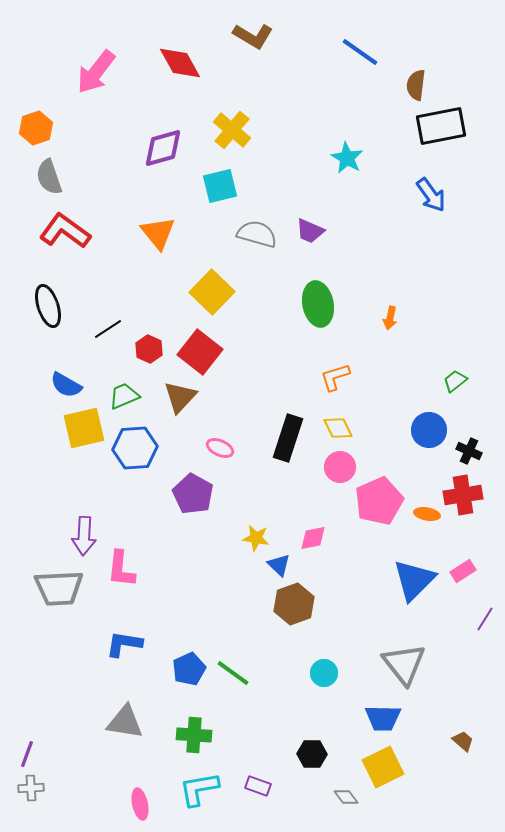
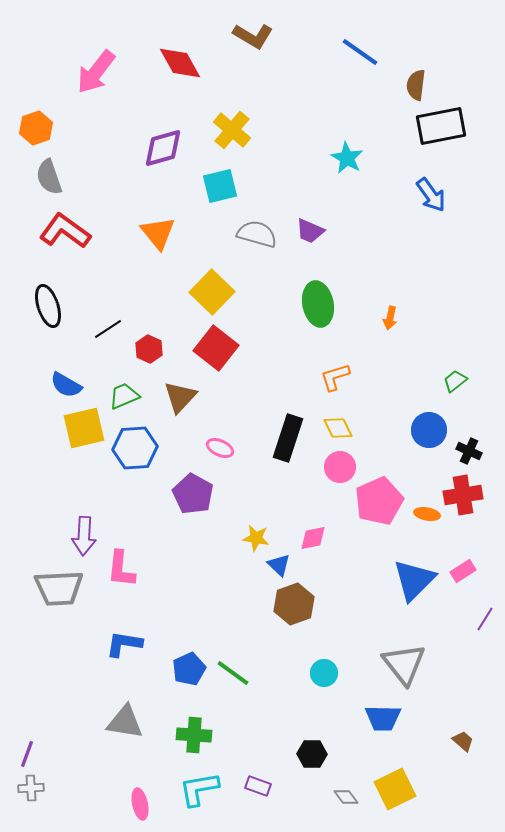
red square at (200, 352): moved 16 px right, 4 px up
yellow square at (383, 767): moved 12 px right, 22 px down
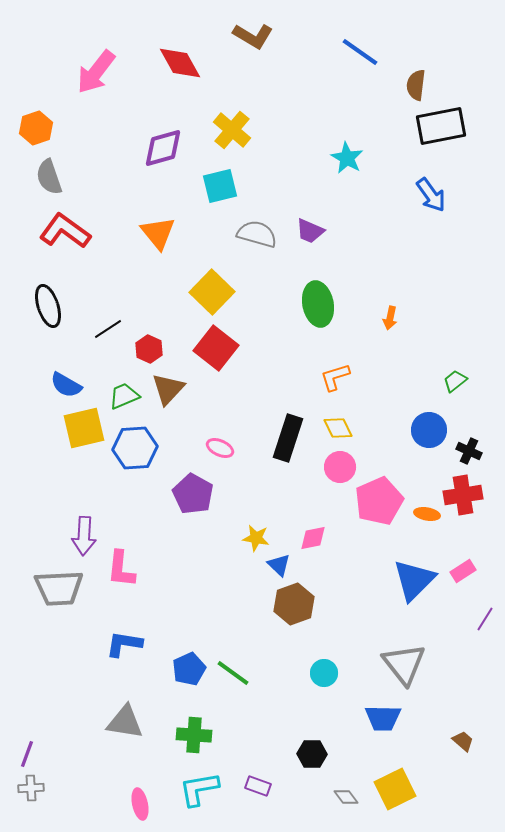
brown triangle at (180, 397): moved 12 px left, 8 px up
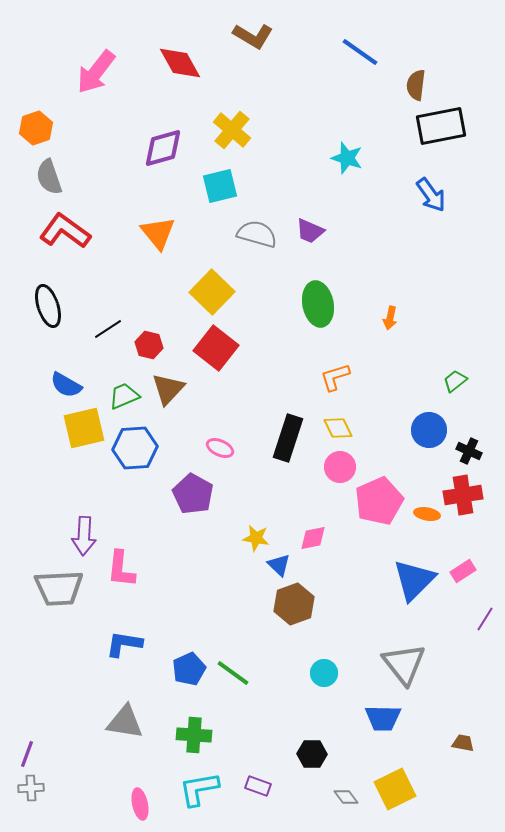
cyan star at (347, 158): rotated 12 degrees counterclockwise
red hexagon at (149, 349): moved 4 px up; rotated 12 degrees counterclockwise
brown trapezoid at (463, 741): moved 2 px down; rotated 30 degrees counterclockwise
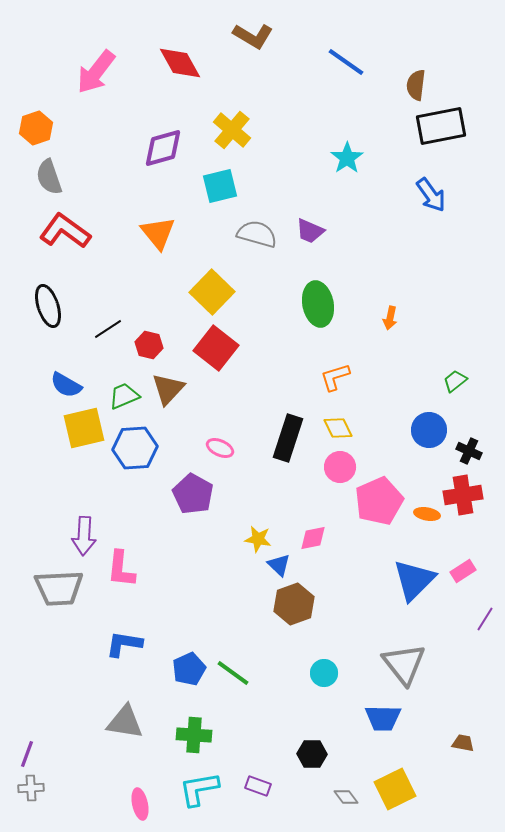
blue line at (360, 52): moved 14 px left, 10 px down
cyan star at (347, 158): rotated 20 degrees clockwise
yellow star at (256, 538): moved 2 px right, 1 px down
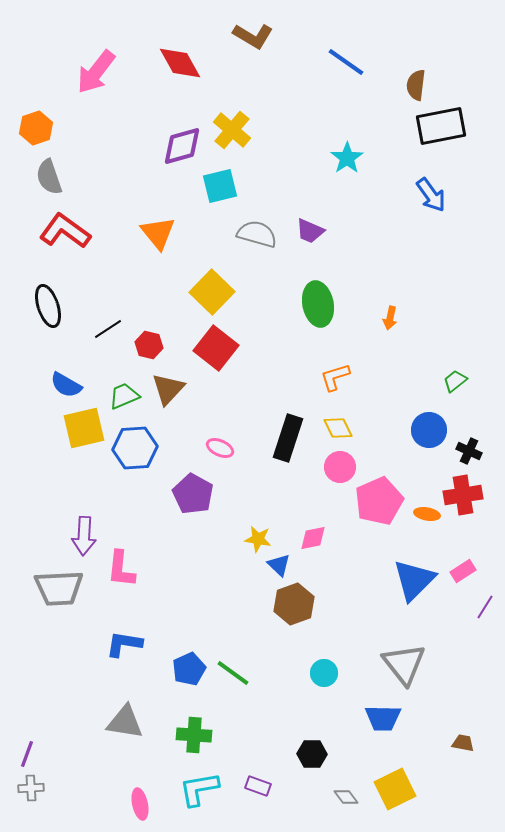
purple diamond at (163, 148): moved 19 px right, 2 px up
purple line at (485, 619): moved 12 px up
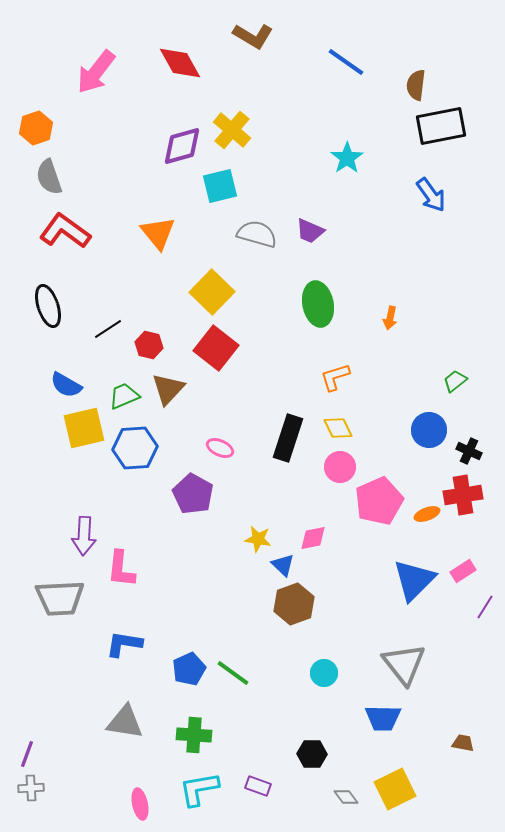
orange ellipse at (427, 514): rotated 30 degrees counterclockwise
blue triangle at (279, 565): moved 4 px right
gray trapezoid at (59, 588): moved 1 px right, 10 px down
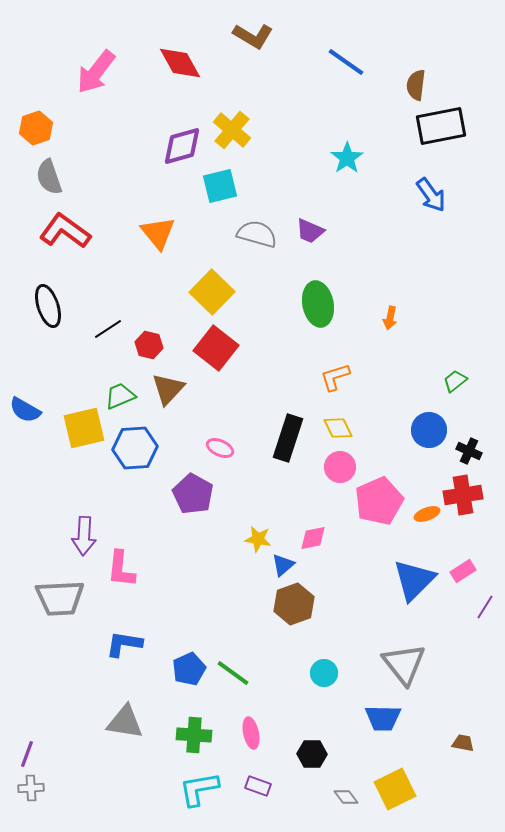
blue semicircle at (66, 385): moved 41 px left, 25 px down
green trapezoid at (124, 396): moved 4 px left
blue triangle at (283, 565): rotated 35 degrees clockwise
pink ellipse at (140, 804): moved 111 px right, 71 px up
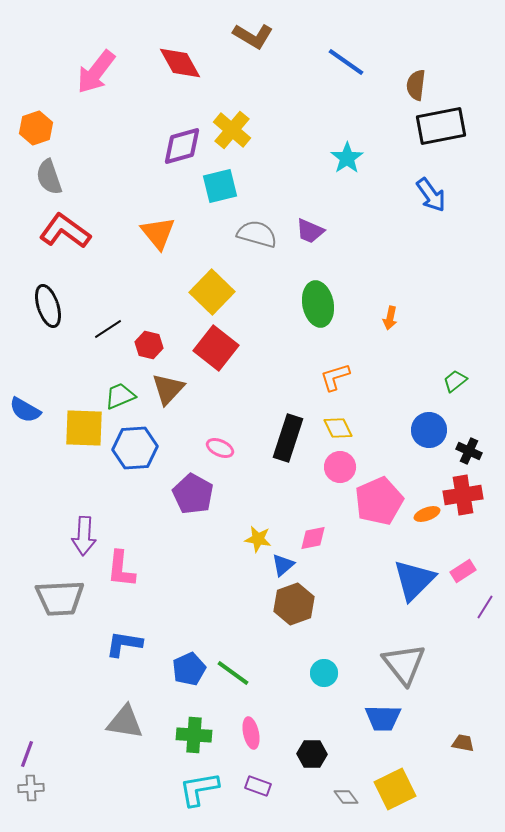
yellow square at (84, 428): rotated 15 degrees clockwise
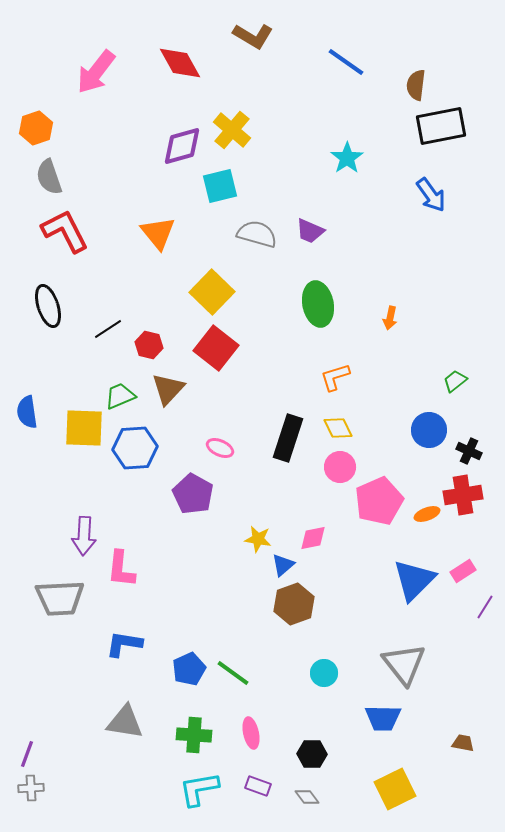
red L-shape at (65, 231): rotated 27 degrees clockwise
blue semicircle at (25, 410): moved 2 px right, 2 px down; rotated 52 degrees clockwise
gray diamond at (346, 797): moved 39 px left
